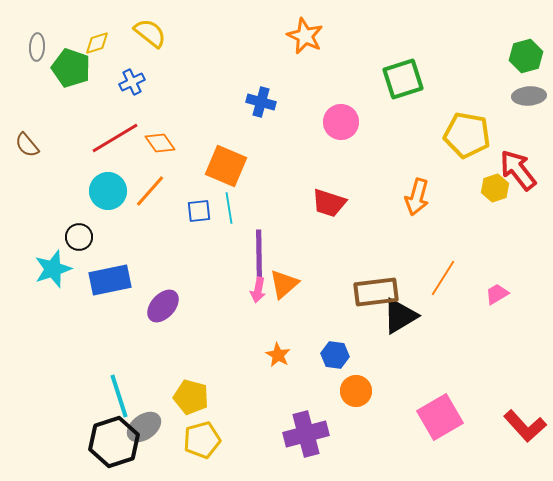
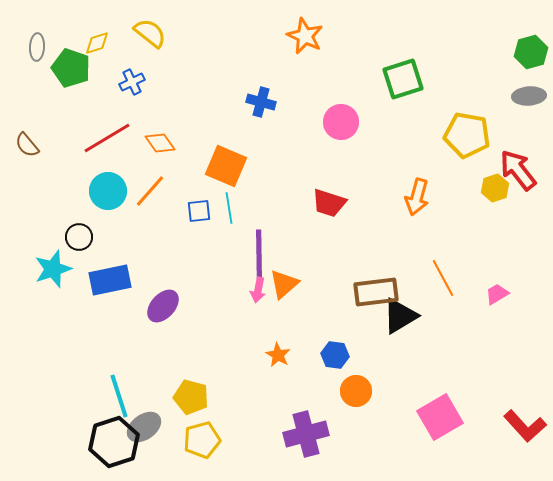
green hexagon at (526, 56): moved 5 px right, 4 px up
red line at (115, 138): moved 8 px left
orange line at (443, 278): rotated 60 degrees counterclockwise
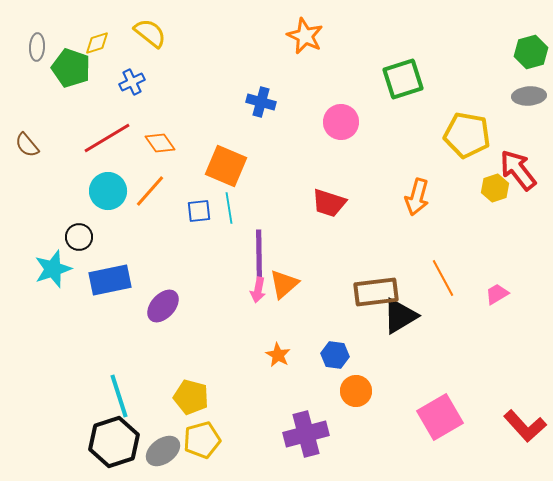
gray ellipse at (144, 427): moved 19 px right, 24 px down
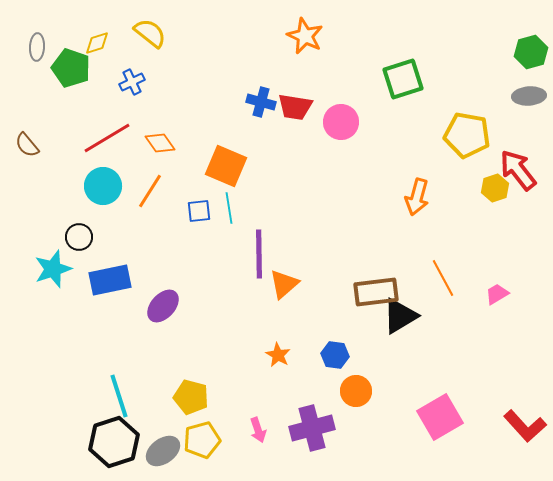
cyan circle at (108, 191): moved 5 px left, 5 px up
orange line at (150, 191): rotated 9 degrees counterclockwise
red trapezoid at (329, 203): moved 34 px left, 96 px up; rotated 9 degrees counterclockwise
pink arrow at (258, 290): moved 140 px down; rotated 30 degrees counterclockwise
purple cross at (306, 434): moved 6 px right, 6 px up
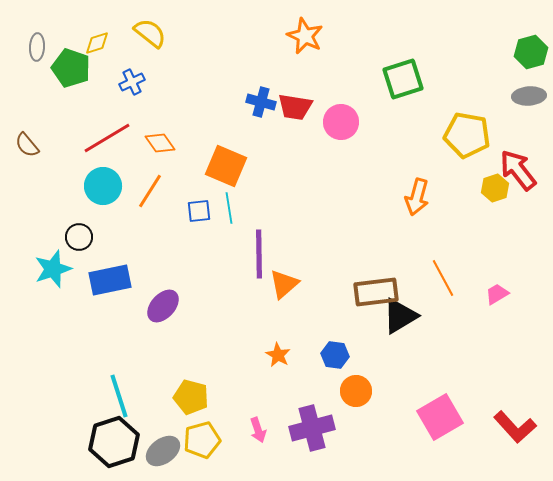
red L-shape at (525, 426): moved 10 px left, 1 px down
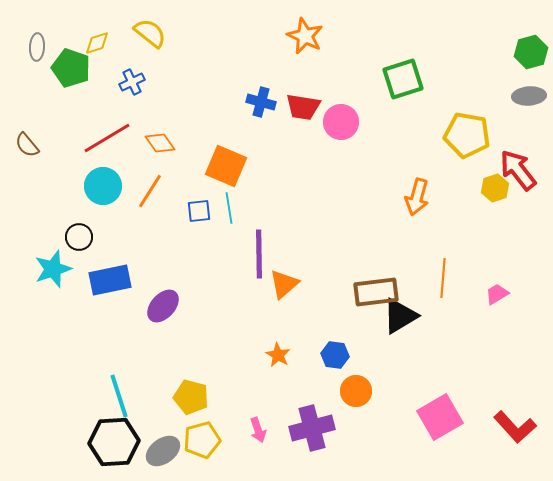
red trapezoid at (295, 107): moved 8 px right
orange line at (443, 278): rotated 33 degrees clockwise
black hexagon at (114, 442): rotated 15 degrees clockwise
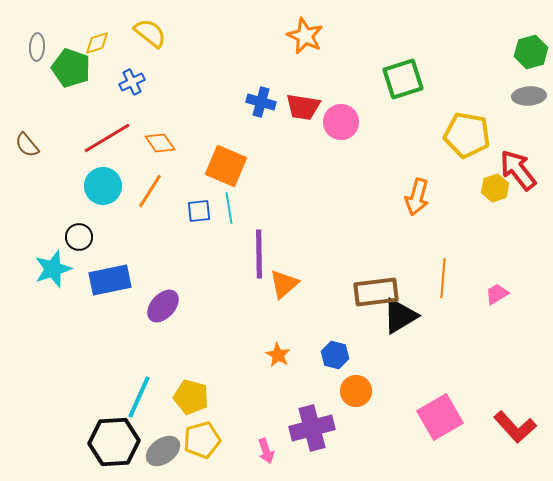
blue hexagon at (335, 355): rotated 8 degrees clockwise
cyan line at (119, 396): moved 20 px right, 1 px down; rotated 42 degrees clockwise
pink arrow at (258, 430): moved 8 px right, 21 px down
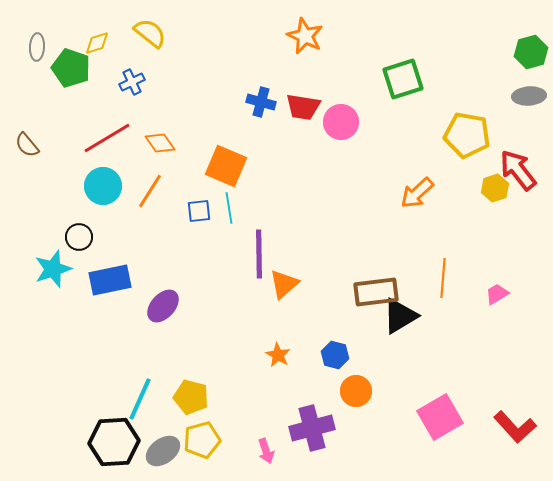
orange arrow at (417, 197): moved 4 px up; rotated 33 degrees clockwise
cyan line at (139, 397): moved 1 px right, 2 px down
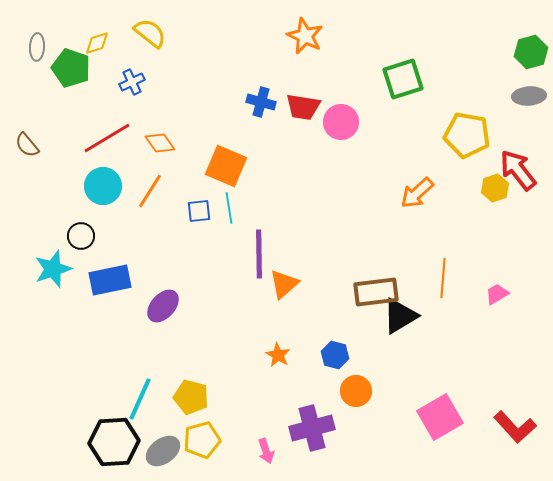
black circle at (79, 237): moved 2 px right, 1 px up
